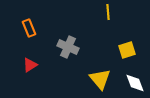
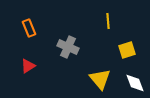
yellow line: moved 9 px down
red triangle: moved 2 px left, 1 px down
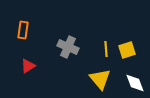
yellow line: moved 2 px left, 28 px down
orange rectangle: moved 6 px left, 2 px down; rotated 30 degrees clockwise
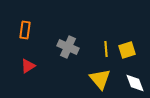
orange rectangle: moved 2 px right
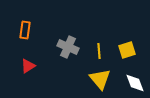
yellow line: moved 7 px left, 2 px down
